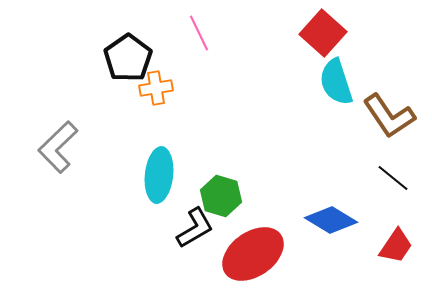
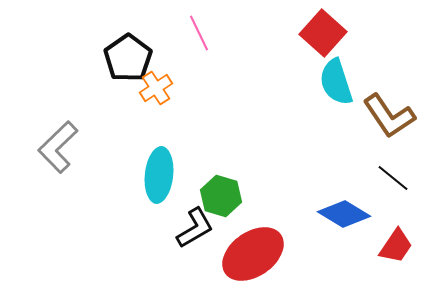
orange cross: rotated 24 degrees counterclockwise
blue diamond: moved 13 px right, 6 px up
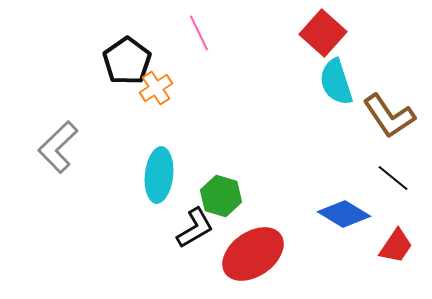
black pentagon: moved 1 px left, 3 px down
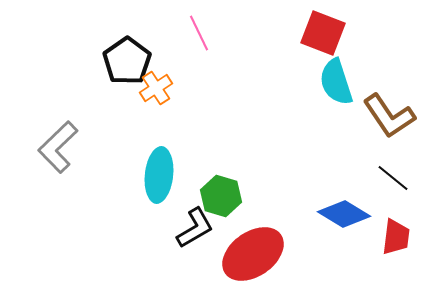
red square: rotated 21 degrees counterclockwise
red trapezoid: moved 9 px up; rotated 27 degrees counterclockwise
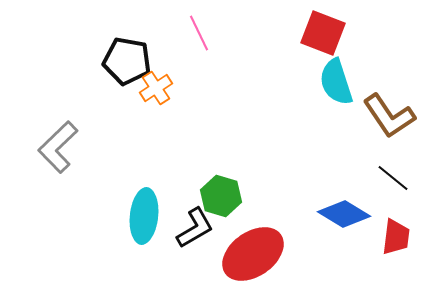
black pentagon: rotated 27 degrees counterclockwise
cyan ellipse: moved 15 px left, 41 px down
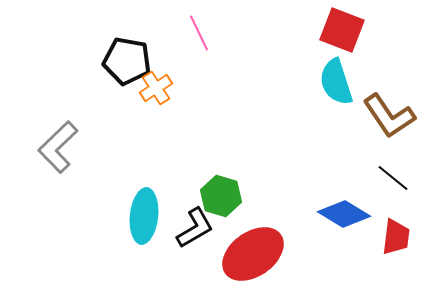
red square: moved 19 px right, 3 px up
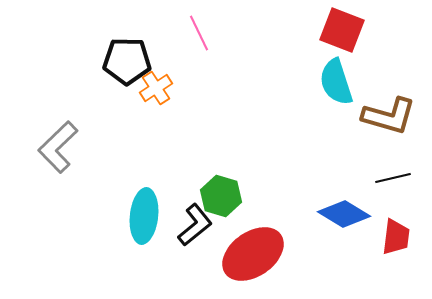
black pentagon: rotated 9 degrees counterclockwise
brown L-shape: rotated 40 degrees counterclockwise
black line: rotated 52 degrees counterclockwise
black L-shape: moved 3 px up; rotated 9 degrees counterclockwise
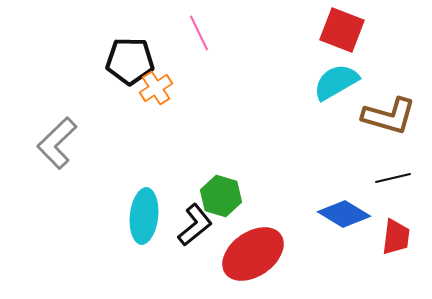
black pentagon: moved 3 px right
cyan semicircle: rotated 78 degrees clockwise
gray L-shape: moved 1 px left, 4 px up
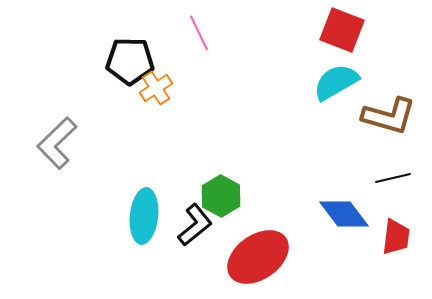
green hexagon: rotated 12 degrees clockwise
blue diamond: rotated 21 degrees clockwise
red ellipse: moved 5 px right, 3 px down
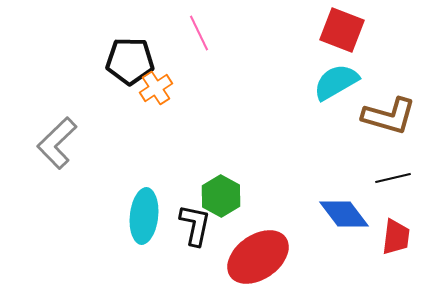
black L-shape: rotated 39 degrees counterclockwise
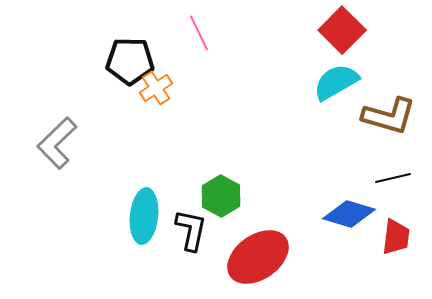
red square: rotated 24 degrees clockwise
blue diamond: moved 5 px right; rotated 36 degrees counterclockwise
black L-shape: moved 4 px left, 5 px down
